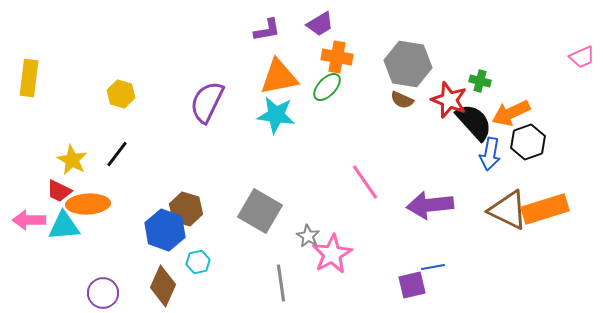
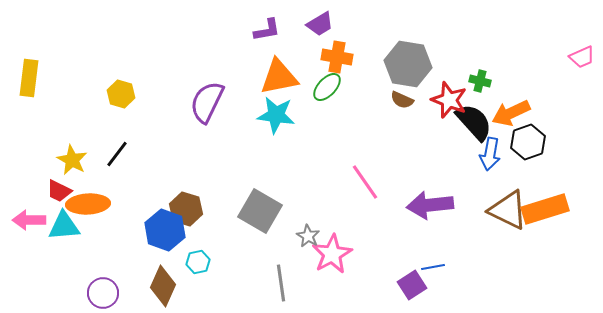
purple square: rotated 20 degrees counterclockwise
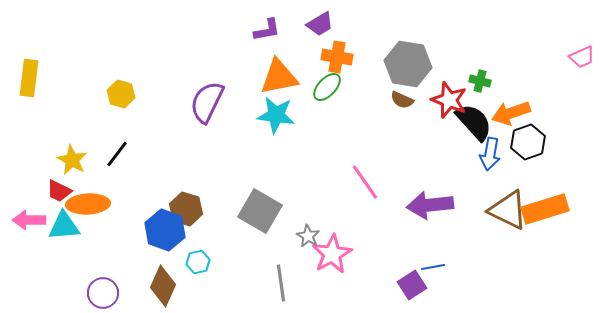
orange arrow: rotated 6 degrees clockwise
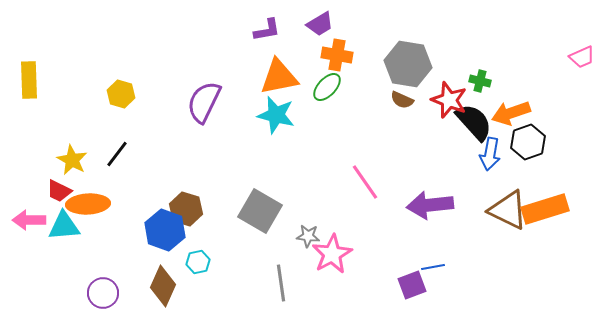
orange cross: moved 2 px up
yellow rectangle: moved 2 px down; rotated 9 degrees counterclockwise
purple semicircle: moved 3 px left
cyan star: rotated 6 degrees clockwise
gray star: rotated 25 degrees counterclockwise
purple square: rotated 12 degrees clockwise
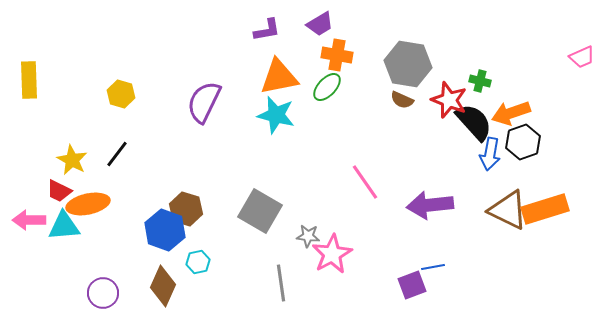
black hexagon: moved 5 px left
orange ellipse: rotated 9 degrees counterclockwise
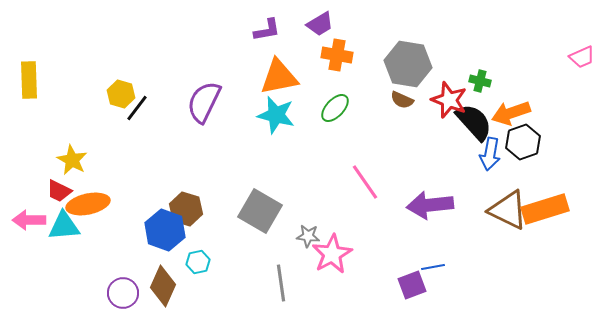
green ellipse: moved 8 px right, 21 px down
black line: moved 20 px right, 46 px up
purple circle: moved 20 px right
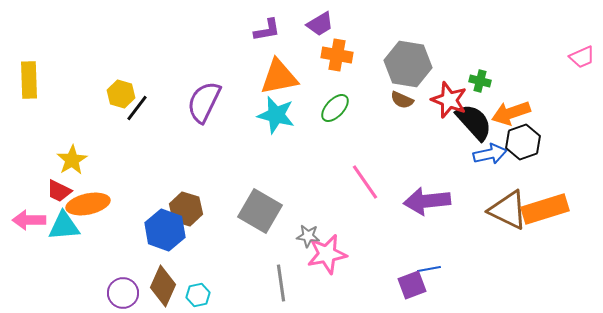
blue arrow: rotated 112 degrees counterclockwise
yellow star: rotated 12 degrees clockwise
purple arrow: moved 3 px left, 4 px up
pink star: moved 5 px left; rotated 18 degrees clockwise
cyan hexagon: moved 33 px down
blue line: moved 4 px left, 2 px down
